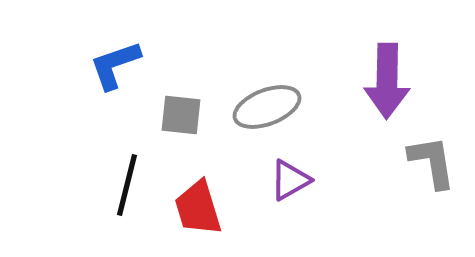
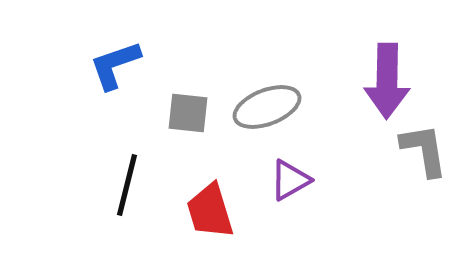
gray square: moved 7 px right, 2 px up
gray L-shape: moved 8 px left, 12 px up
red trapezoid: moved 12 px right, 3 px down
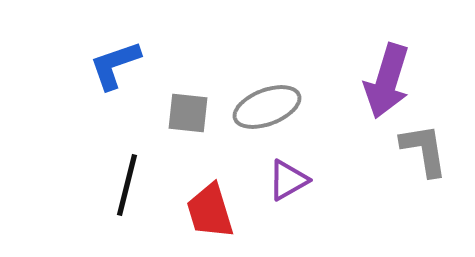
purple arrow: rotated 16 degrees clockwise
purple triangle: moved 2 px left
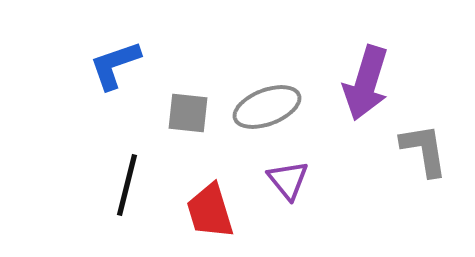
purple arrow: moved 21 px left, 2 px down
purple triangle: rotated 39 degrees counterclockwise
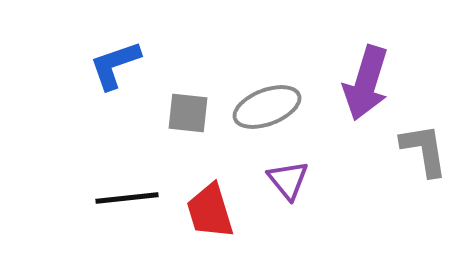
black line: moved 13 px down; rotated 70 degrees clockwise
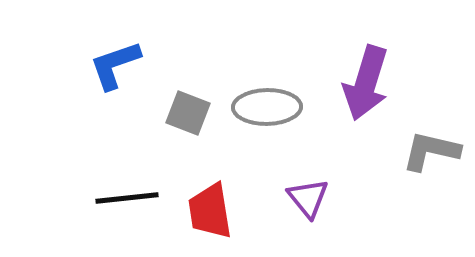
gray ellipse: rotated 20 degrees clockwise
gray square: rotated 15 degrees clockwise
gray L-shape: moved 7 px right, 1 px down; rotated 68 degrees counterclockwise
purple triangle: moved 20 px right, 18 px down
red trapezoid: rotated 8 degrees clockwise
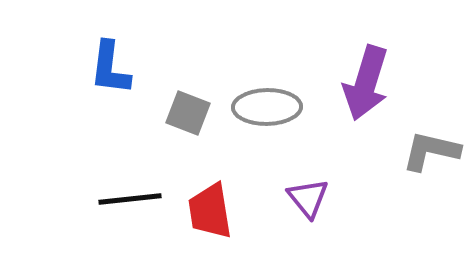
blue L-shape: moved 5 px left, 3 px down; rotated 64 degrees counterclockwise
black line: moved 3 px right, 1 px down
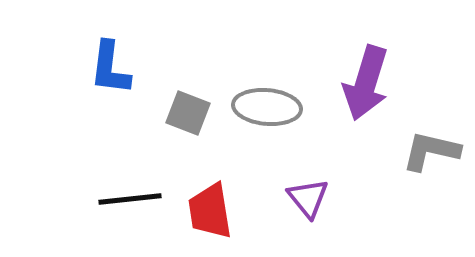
gray ellipse: rotated 6 degrees clockwise
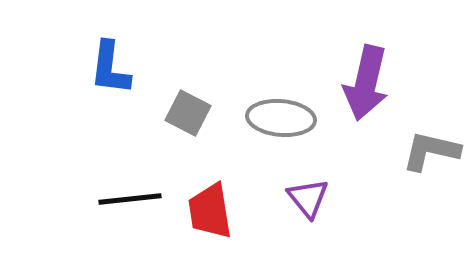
purple arrow: rotated 4 degrees counterclockwise
gray ellipse: moved 14 px right, 11 px down
gray square: rotated 6 degrees clockwise
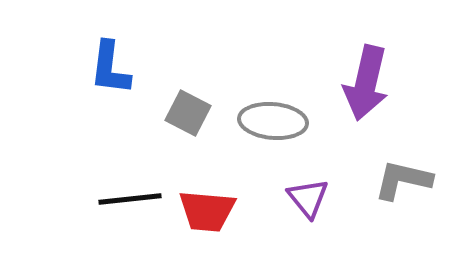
gray ellipse: moved 8 px left, 3 px down
gray L-shape: moved 28 px left, 29 px down
red trapezoid: moved 3 px left; rotated 76 degrees counterclockwise
